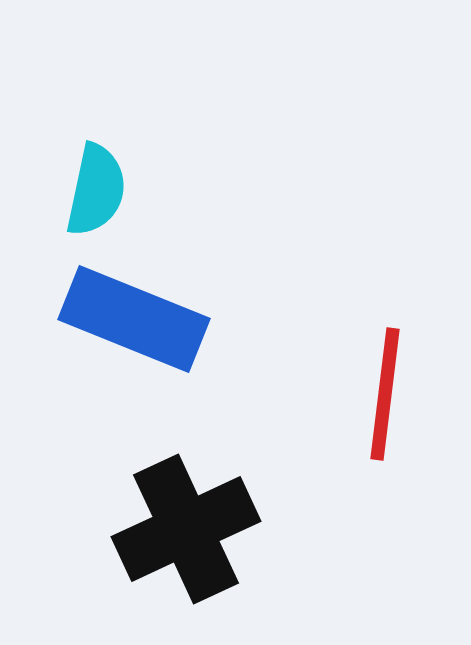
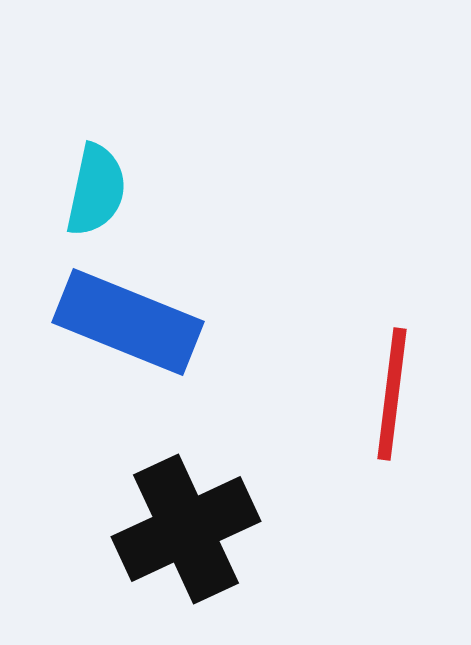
blue rectangle: moved 6 px left, 3 px down
red line: moved 7 px right
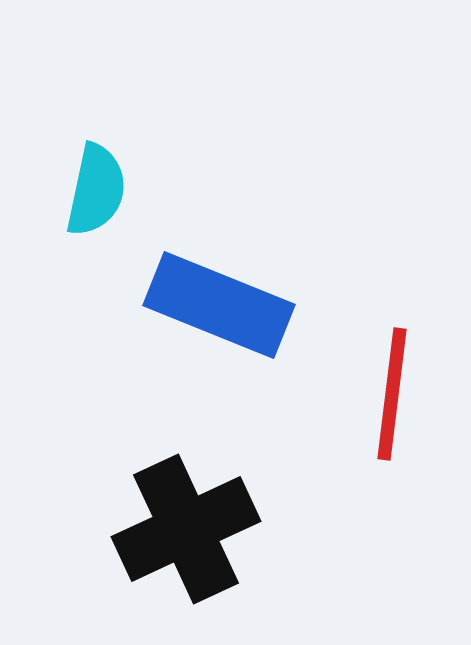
blue rectangle: moved 91 px right, 17 px up
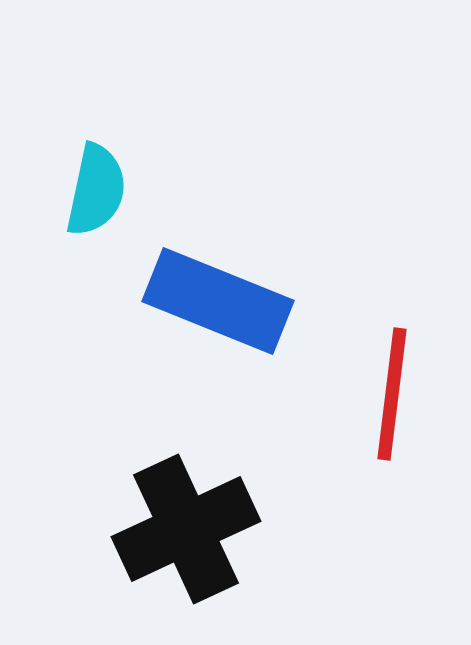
blue rectangle: moved 1 px left, 4 px up
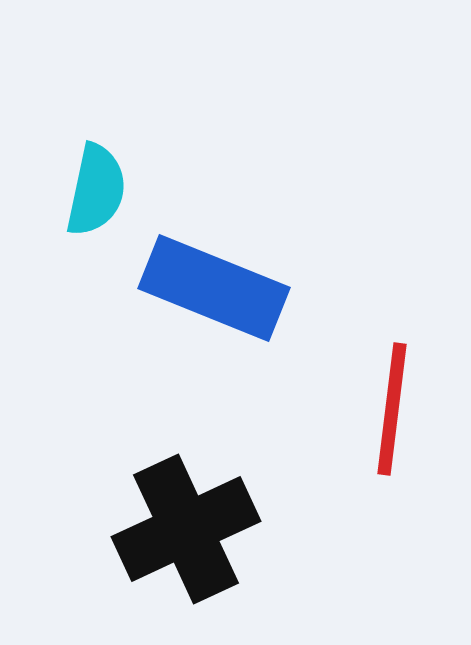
blue rectangle: moved 4 px left, 13 px up
red line: moved 15 px down
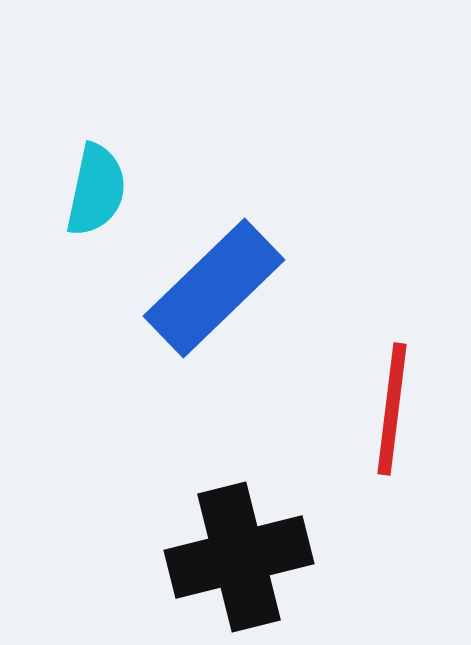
blue rectangle: rotated 66 degrees counterclockwise
black cross: moved 53 px right, 28 px down; rotated 11 degrees clockwise
